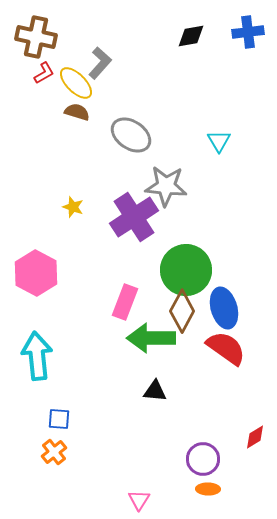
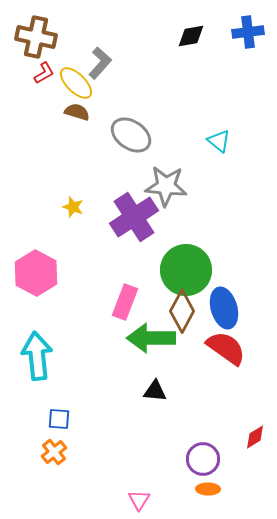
cyan triangle: rotated 20 degrees counterclockwise
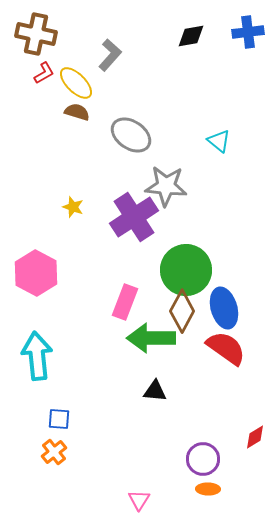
brown cross: moved 3 px up
gray L-shape: moved 10 px right, 8 px up
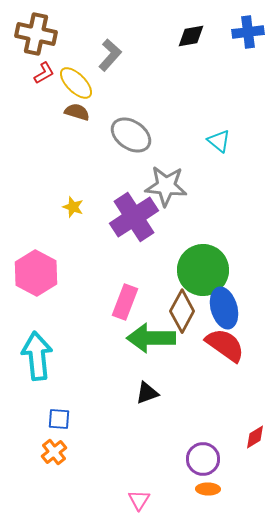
green circle: moved 17 px right
red semicircle: moved 1 px left, 3 px up
black triangle: moved 8 px left, 2 px down; rotated 25 degrees counterclockwise
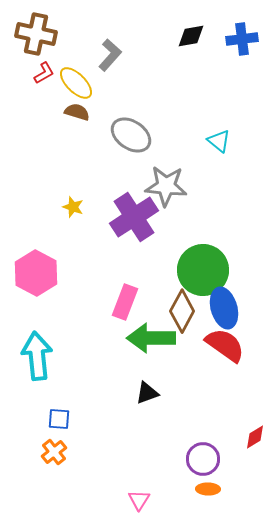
blue cross: moved 6 px left, 7 px down
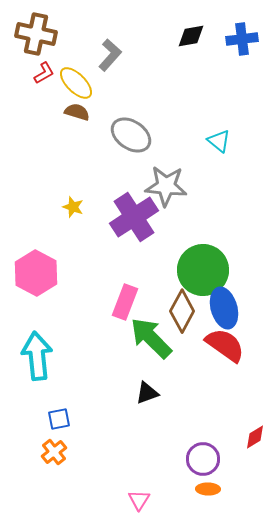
green arrow: rotated 45 degrees clockwise
blue square: rotated 15 degrees counterclockwise
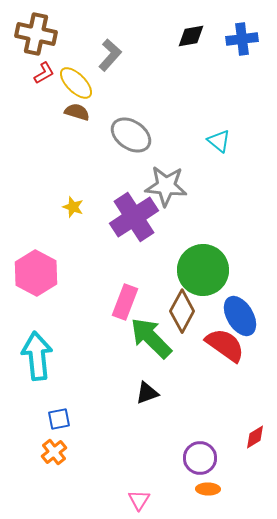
blue ellipse: moved 16 px right, 8 px down; rotated 15 degrees counterclockwise
purple circle: moved 3 px left, 1 px up
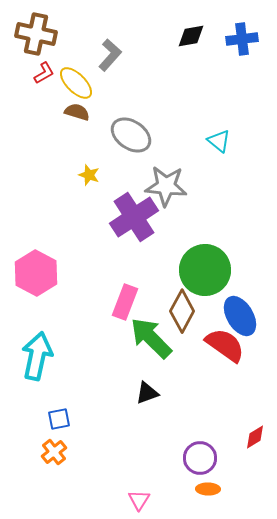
yellow star: moved 16 px right, 32 px up
green circle: moved 2 px right
cyan arrow: rotated 18 degrees clockwise
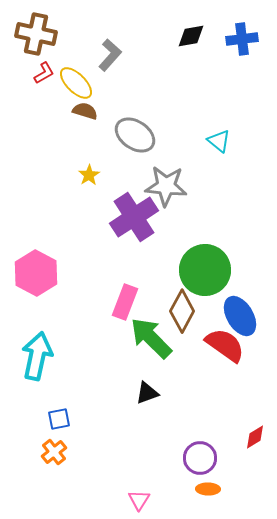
brown semicircle: moved 8 px right, 1 px up
gray ellipse: moved 4 px right
yellow star: rotated 20 degrees clockwise
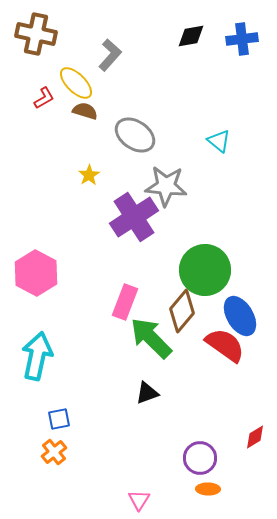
red L-shape: moved 25 px down
brown diamond: rotated 12 degrees clockwise
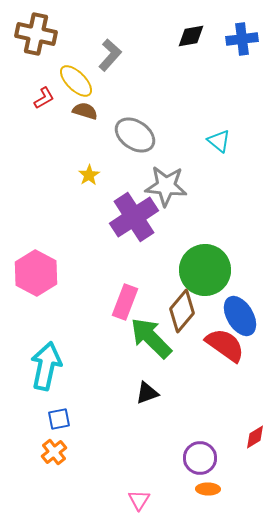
yellow ellipse: moved 2 px up
cyan arrow: moved 9 px right, 10 px down
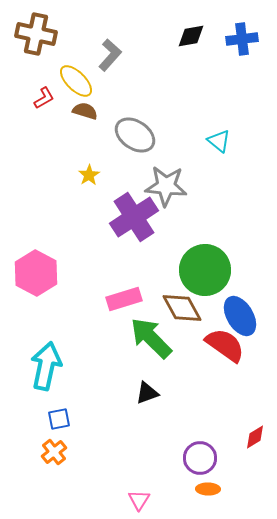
pink rectangle: moved 1 px left, 3 px up; rotated 52 degrees clockwise
brown diamond: moved 3 px up; rotated 69 degrees counterclockwise
